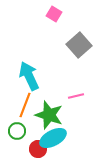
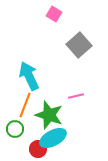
green circle: moved 2 px left, 2 px up
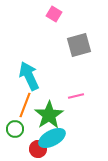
gray square: rotated 25 degrees clockwise
green star: rotated 20 degrees clockwise
cyan ellipse: moved 1 px left
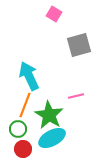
green star: rotated 8 degrees counterclockwise
green circle: moved 3 px right
red circle: moved 15 px left
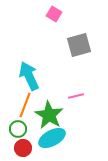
red circle: moved 1 px up
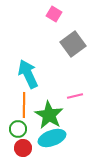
gray square: moved 6 px left, 1 px up; rotated 20 degrees counterclockwise
cyan arrow: moved 1 px left, 2 px up
pink line: moved 1 px left
orange line: moved 1 px left; rotated 20 degrees counterclockwise
cyan ellipse: rotated 8 degrees clockwise
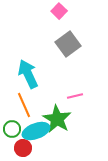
pink square: moved 5 px right, 3 px up; rotated 14 degrees clockwise
gray square: moved 5 px left
orange line: rotated 25 degrees counterclockwise
green star: moved 8 px right, 4 px down
green circle: moved 6 px left
cyan ellipse: moved 16 px left, 7 px up
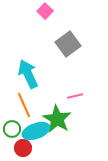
pink square: moved 14 px left
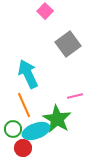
green circle: moved 1 px right
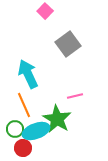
green circle: moved 2 px right
